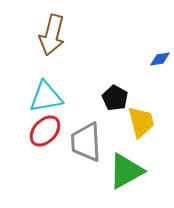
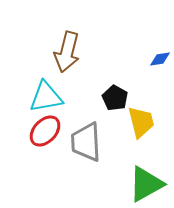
brown arrow: moved 15 px right, 17 px down
green triangle: moved 20 px right, 13 px down
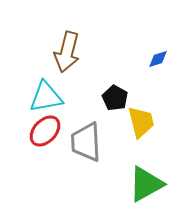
blue diamond: moved 2 px left; rotated 10 degrees counterclockwise
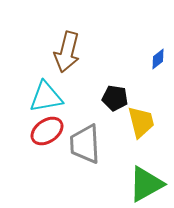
blue diamond: rotated 20 degrees counterclockwise
black pentagon: rotated 20 degrees counterclockwise
red ellipse: moved 2 px right; rotated 12 degrees clockwise
gray trapezoid: moved 1 px left, 2 px down
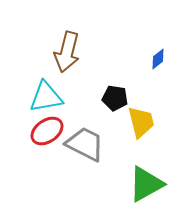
gray trapezoid: rotated 120 degrees clockwise
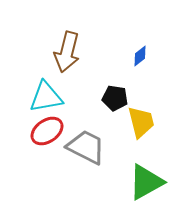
blue diamond: moved 18 px left, 3 px up
gray trapezoid: moved 1 px right, 3 px down
green triangle: moved 2 px up
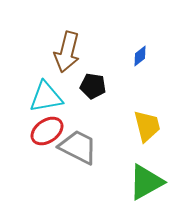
black pentagon: moved 22 px left, 12 px up
yellow trapezoid: moved 6 px right, 4 px down
gray trapezoid: moved 8 px left
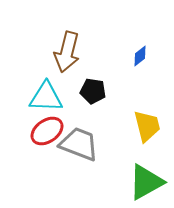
black pentagon: moved 5 px down
cyan triangle: rotated 12 degrees clockwise
gray trapezoid: moved 1 px right, 3 px up; rotated 6 degrees counterclockwise
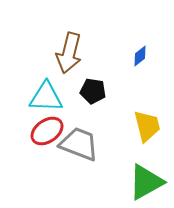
brown arrow: moved 2 px right, 1 px down
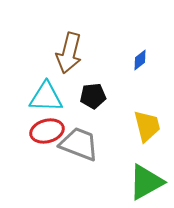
blue diamond: moved 4 px down
black pentagon: moved 5 px down; rotated 15 degrees counterclockwise
red ellipse: rotated 20 degrees clockwise
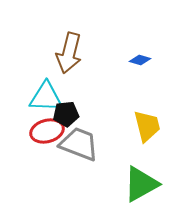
blue diamond: rotated 55 degrees clockwise
black pentagon: moved 27 px left, 18 px down
green triangle: moved 5 px left, 2 px down
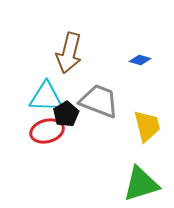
black pentagon: rotated 25 degrees counterclockwise
gray trapezoid: moved 20 px right, 43 px up
green triangle: rotated 12 degrees clockwise
